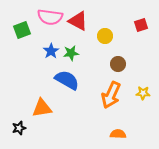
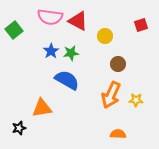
green square: moved 8 px left; rotated 18 degrees counterclockwise
yellow star: moved 7 px left, 7 px down
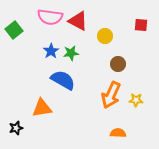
red square: rotated 24 degrees clockwise
blue semicircle: moved 4 px left
black star: moved 3 px left
orange semicircle: moved 1 px up
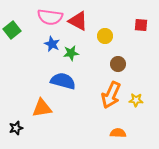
green square: moved 2 px left
blue star: moved 1 px right, 7 px up; rotated 14 degrees counterclockwise
blue semicircle: moved 1 px down; rotated 15 degrees counterclockwise
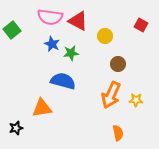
red square: rotated 24 degrees clockwise
orange semicircle: rotated 77 degrees clockwise
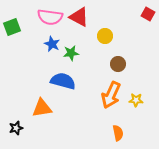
red triangle: moved 1 px right, 4 px up
red square: moved 7 px right, 11 px up
green square: moved 3 px up; rotated 18 degrees clockwise
